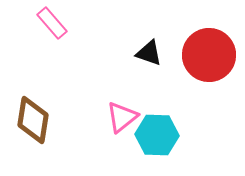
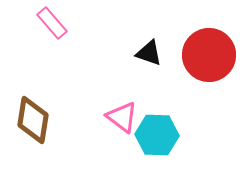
pink triangle: rotated 44 degrees counterclockwise
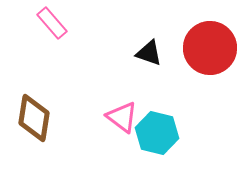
red circle: moved 1 px right, 7 px up
brown diamond: moved 1 px right, 2 px up
cyan hexagon: moved 2 px up; rotated 12 degrees clockwise
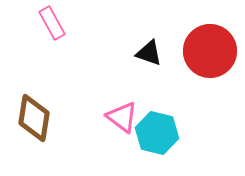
pink rectangle: rotated 12 degrees clockwise
red circle: moved 3 px down
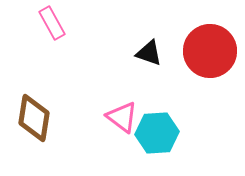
cyan hexagon: rotated 18 degrees counterclockwise
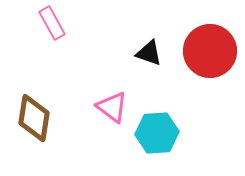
pink triangle: moved 10 px left, 10 px up
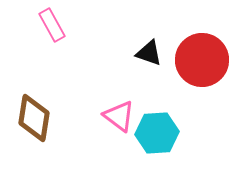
pink rectangle: moved 2 px down
red circle: moved 8 px left, 9 px down
pink triangle: moved 7 px right, 9 px down
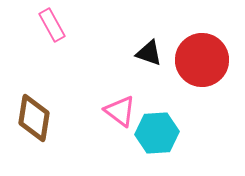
pink triangle: moved 1 px right, 5 px up
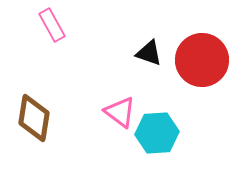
pink triangle: moved 1 px down
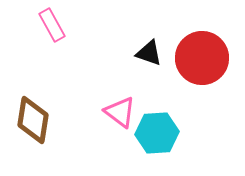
red circle: moved 2 px up
brown diamond: moved 1 px left, 2 px down
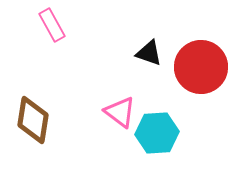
red circle: moved 1 px left, 9 px down
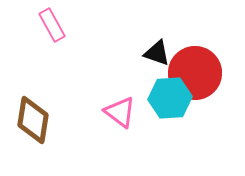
black triangle: moved 8 px right
red circle: moved 6 px left, 6 px down
cyan hexagon: moved 13 px right, 35 px up
